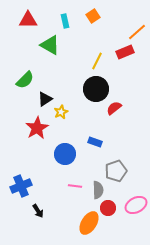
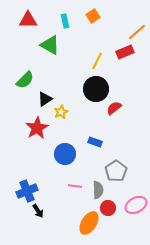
gray pentagon: rotated 15 degrees counterclockwise
blue cross: moved 6 px right, 5 px down
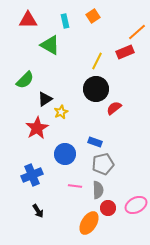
gray pentagon: moved 13 px left, 7 px up; rotated 20 degrees clockwise
blue cross: moved 5 px right, 16 px up
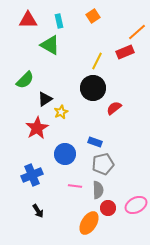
cyan rectangle: moved 6 px left
black circle: moved 3 px left, 1 px up
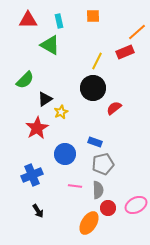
orange square: rotated 32 degrees clockwise
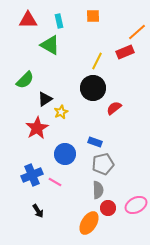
pink line: moved 20 px left, 4 px up; rotated 24 degrees clockwise
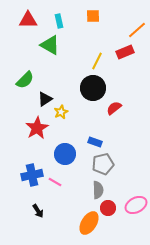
orange line: moved 2 px up
blue cross: rotated 10 degrees clockwise
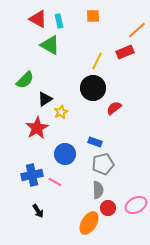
red triangle: moved 10 px right, 1 px up; rotated 30 degrees clockwise
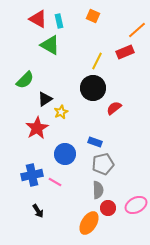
orange square: rotated 24 degrees clockwise
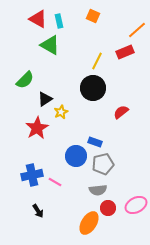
red semicircle: moved 7 px right, 4 px down
blue circle: moved 11 px right, 2 px down
gray semicircle: rotated 84 degrees clockwise
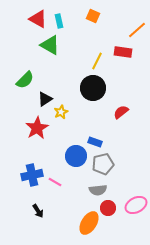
red rectangle: moved 2 px left; rotated 30 degrees clockwise
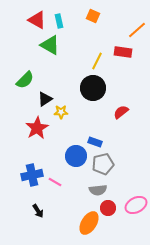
red triangle: moved 1 px left, 1 px down
yellow star: rotated 24 degrees clockwise
